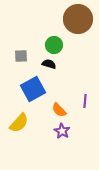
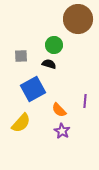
yellow semicircle: moved 2 px right
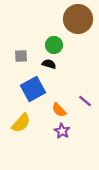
purple line: rotated 56 degrees counterclockwise
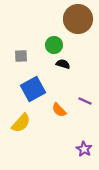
black semicircle: moved 14 px right
purple line: rotated 16 degrees counterclockwise
purple star: moved 22 px right, 18 px down
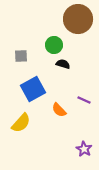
purple line: moved 1 px left, 1 px up
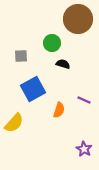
green circle: moved 2 px left, 2 px up
orange semicircle: rotated 119 degrees counterclockwise
yellow semicircle: moved 7 px left
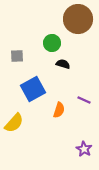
gray square: moved 4 px left
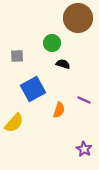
brown circle: moved 1 px up
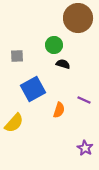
green circle: moved 2 px right, 2 px down
purple star: moved 1 px right, 1 px up
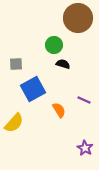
gray square: moved 1 px left, 8 px down
orange semicircle: rotated 49 degrees counterclockwise
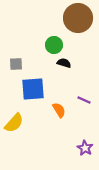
black semicircle: moved 1 px right, 1 px up
blue square: rotated 25 degrees clockwise
